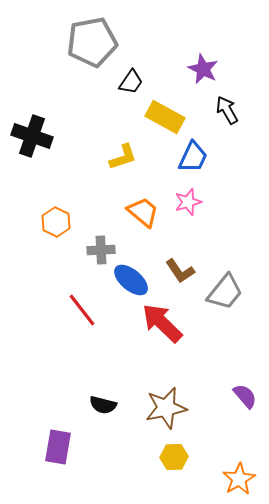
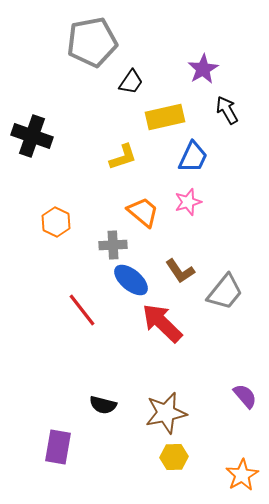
purple star: rotated 16 degrees clockwise
yellow rectangle: rotated 42 degrees counterclockwise
gray cross: moved 12 px right, 5 px up
brown star: moved 5 px down
orange star: moved 3 px right, 4 px up
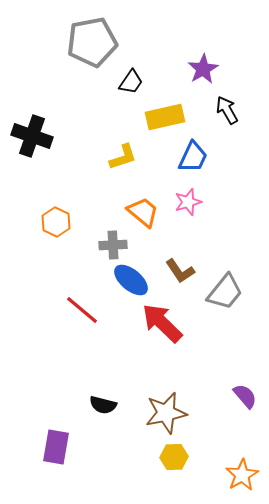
red line: rotated 12 degrees counterclockwise
purple rectangle: moved 2 px left
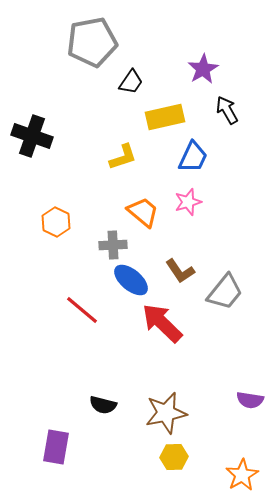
purple semicircle: moved 5 px right, 4 px down; rotated 140 degrees clockwise
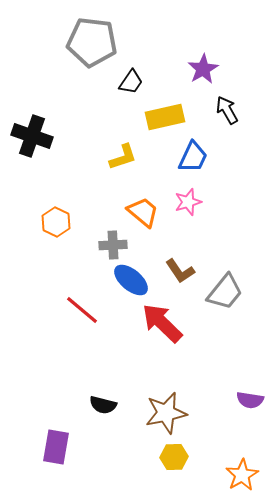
gray pentagon: rotated 18 degrees clockwise
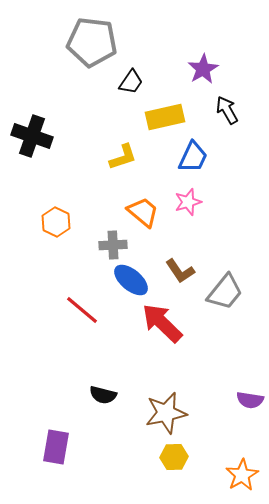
black semicircle: moved 10 px up
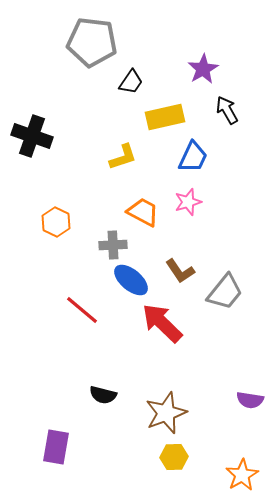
orange trapezoid: rotated 12 degrees counterclockwise
brown star: rotated 9 degrees counterclockwise
